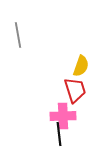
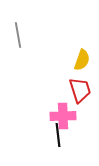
yellow semicircle: moved 1 px right, 6 px up
red trapezoid: moved 5 px right
black line: moved 1 px left, 1 px down
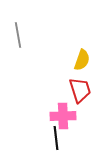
black line: moved 2 px left, 3 px down
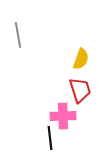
yellow semicircle: moved 1 px left, 1 px up
black line: moved 6 px left
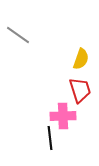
gray line: rotated 45 degrees counterclockwise
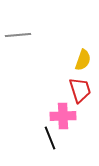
gray line: rotated 40 degrees counterclockwise
yellow semicircle: moved 2 px right, 1 px down
black line: rotated 15 degrees counterclockwise
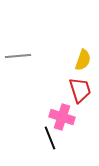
gray line: moved 21 px down
pink cross: moved 1 px left, 1 px down; rotated 20 degrees clockwise
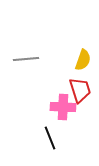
gray line: moved 8 px right, 3 px down
pink cross: moved 1 px right, 10 px up; rotated 15 degrees counterclockwise
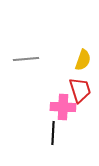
black line: moved 3 px right, 5 px up; rotated 25 degrees clockwise
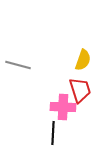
gray line: moved 8 px left, 6 px down; rotated 20 degrees clockwise
